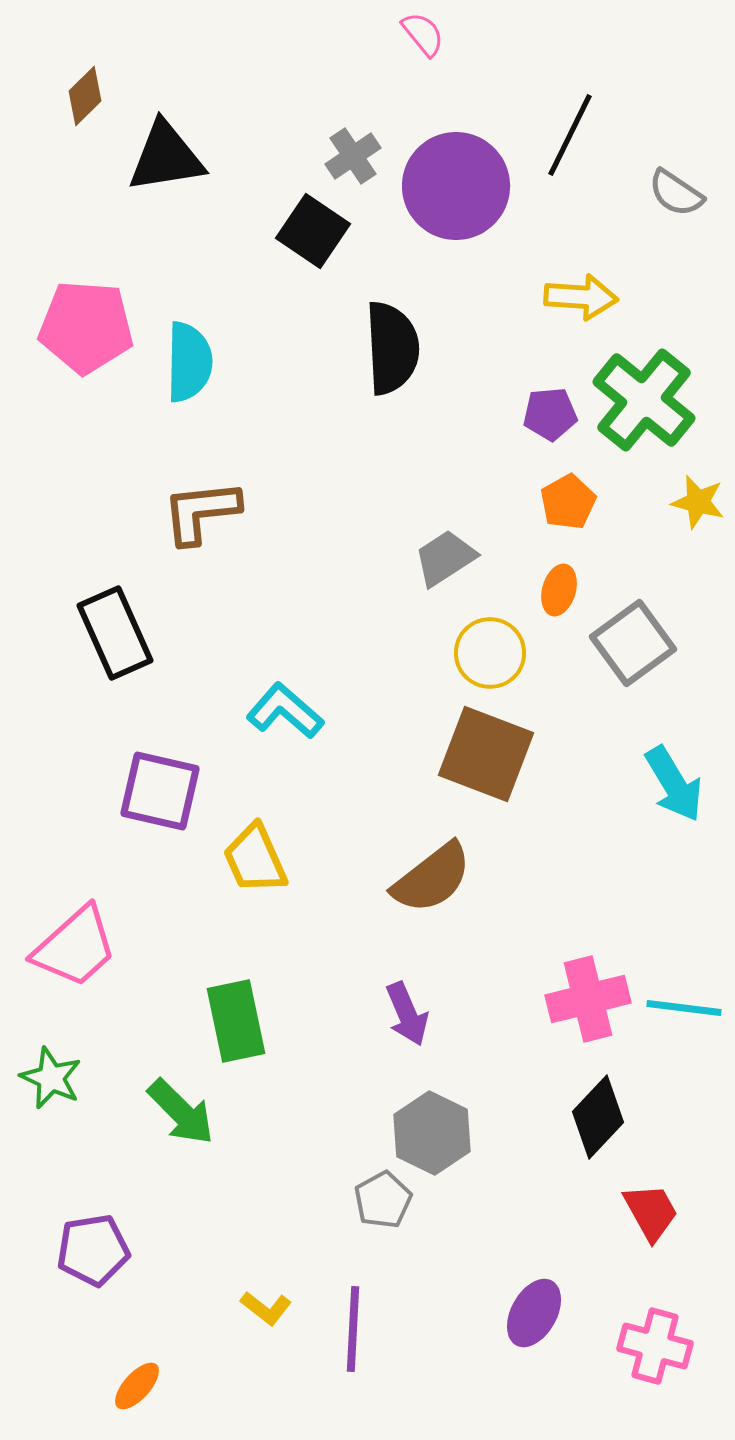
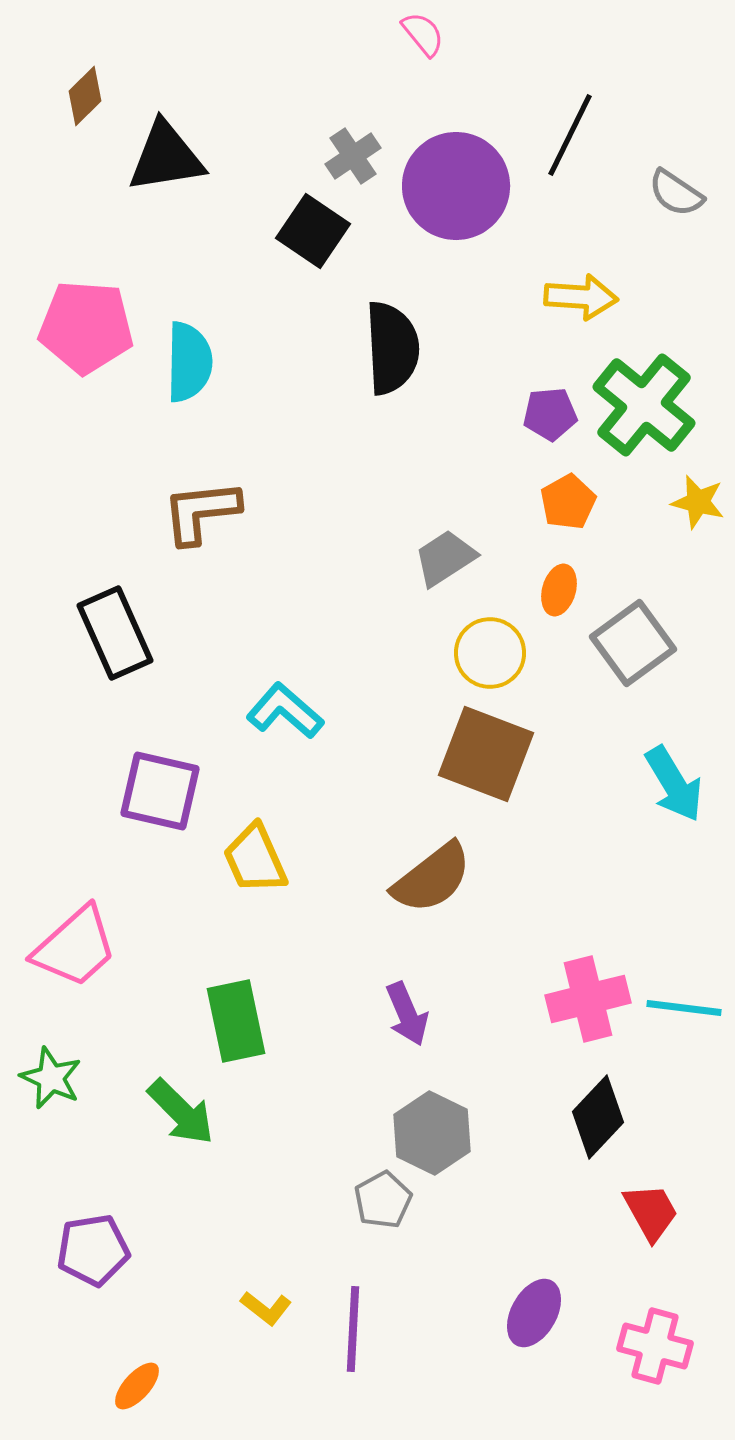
green cross at (644, 400): moved 5 px down
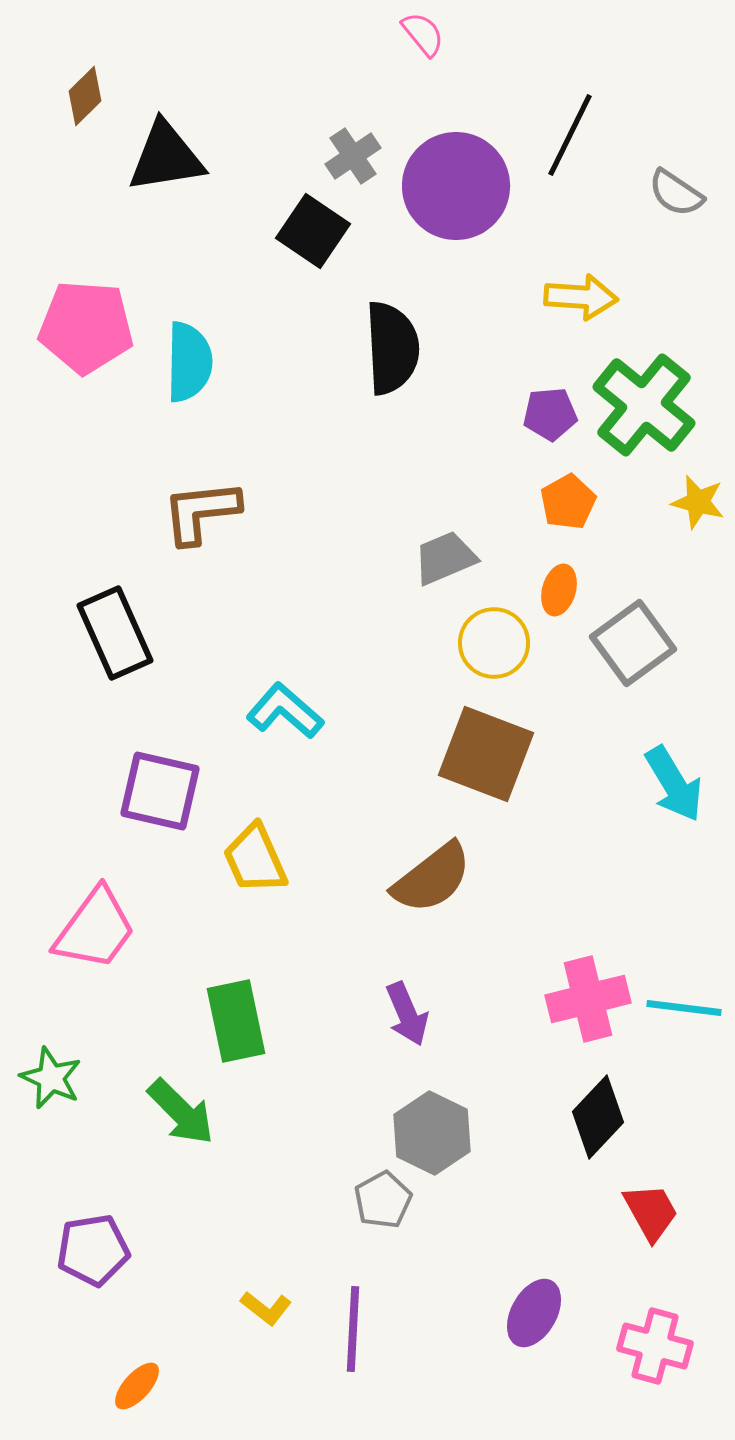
gray trapezoid at (445, 558): rotated 10 degrees clockwise
yellow circle at (490, 653): moved 4 px right, 10 px up
pink trapezoid at (75, 947): moved 20 px right, 18 px up; rotated 12 degrees counterclockwise
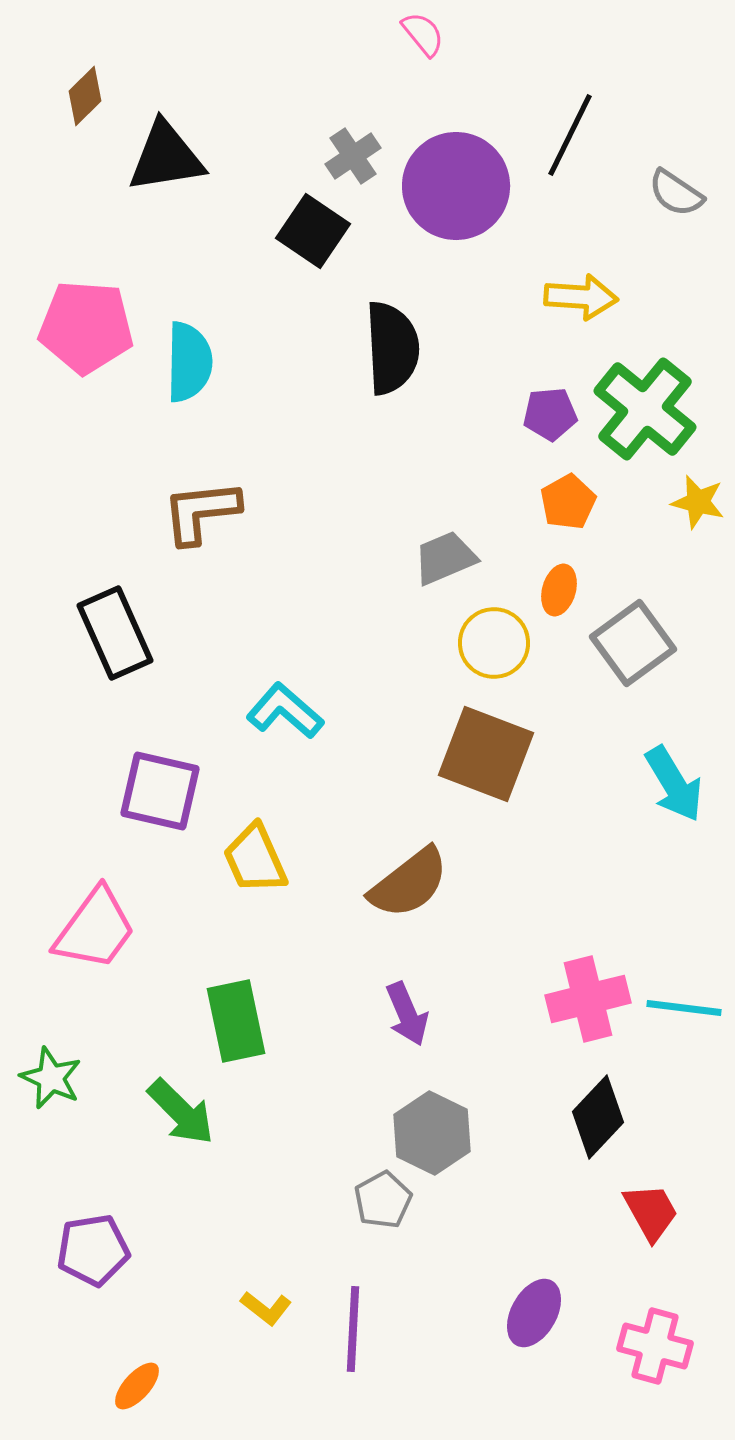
green cross at (644, 405): moved 1 px right, 4 px down
brown semicircle at (432, 878): moved 23 px left, 5 px down
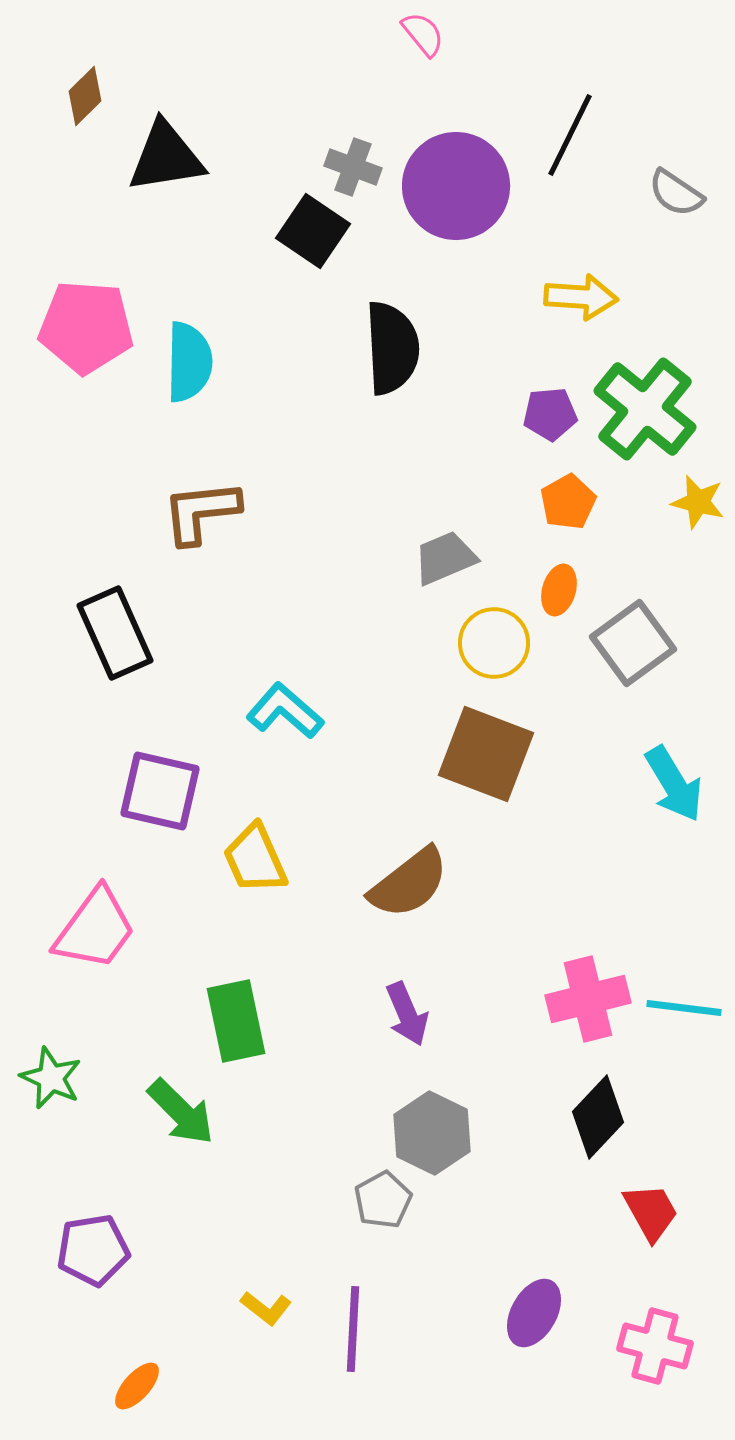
gray cross at (353, 156): moved 11 px down; rotated 36 degrees counterclockwise
